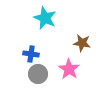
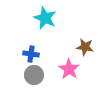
brown star: moved 3 px right, 4 px down
gray circle: moved 4 px left, 1 px down
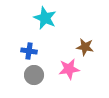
blue cross: moved 2 px left, 3 px up
pink star: rotated 30 degrees clockwise
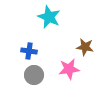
cyan star: moved 4 px right, 1 px up
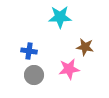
cyan star: moved 11 px right; rotated 25 degrees counterclockwise
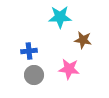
brown star: moved 2 px left, 7 px up
blue cross: rotated 14 degrees counterclockwise
pink star: rotated 15 degrees clockwise
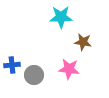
cyan star: moved 1 px right
brown star: moved 2 px down
blue cross: moved 17 px left, 14 px down
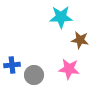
brown star: moved 3 px left, 2 px up
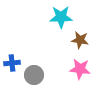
blue cross: moved 2 px up
pink star: moved 11 px right
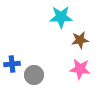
brown star: rotated 18 degrees counterclockwise
blue cross: moved 1 px down
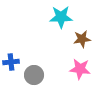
brown star: moved 2 px right, 1 px up
blue cross: moved 1 px left, 2 px up
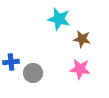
cyan star: moved 2 px left, 2 px down; rotated 15 degrees clockwise
brown star: rotated 18 degrees clockwise
gray circle: moved 1 px left, 2 px up
